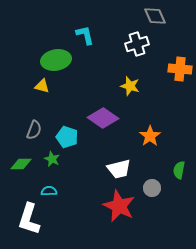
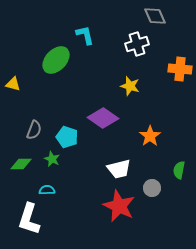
green ellipse: rotated 36 degrees counterclockwise
yellow triangle: moved 29 px left, 2 px up
cyan semicircle: moved 2 px left, 1 px up
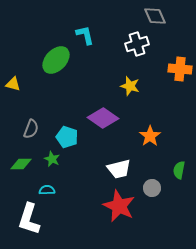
gray semicircle: moved 3 px left, 1 px up
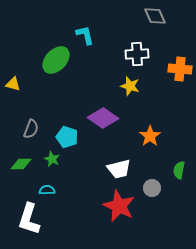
white cross: moved 10 px down; rotated 15 degrees clockwise
